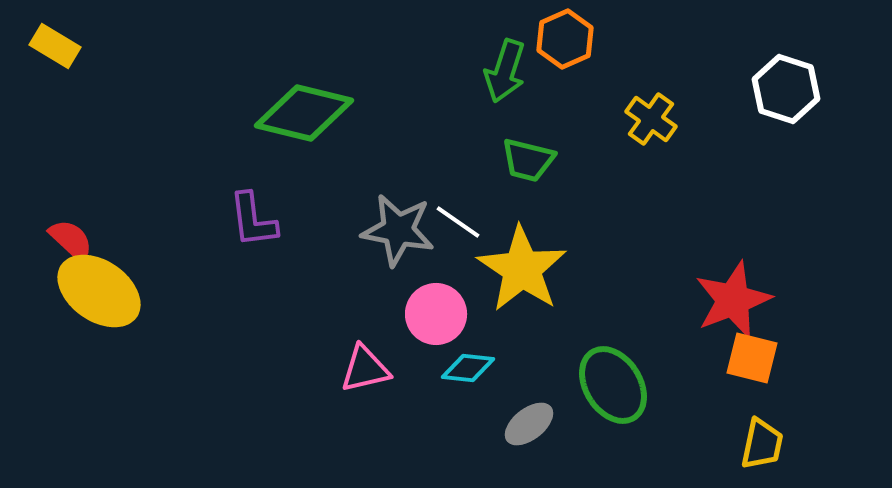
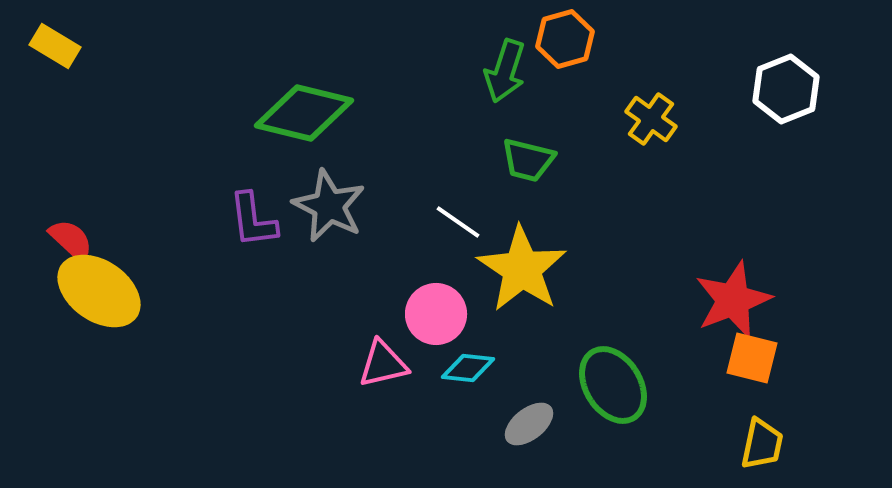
orange hexagon: rotated 8 degrees clockwise
white hexagon: rotated 20 degrees clockwise
gray star: moved 69 px left, 24 px up; rotated 16 degrees clockwise
pink triangle: moved 18 px right, 5 px up
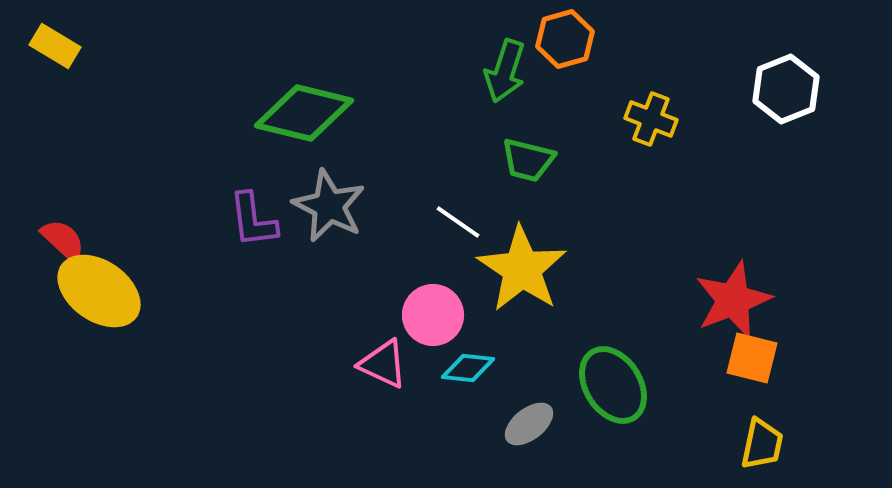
yellow cross: rotated 15 degrees counterclockwise
red semicircle: moved 8 px left
pink circle: moved 3 px left, 1 px down
pink triangle: rotated 38 degrees clockwise
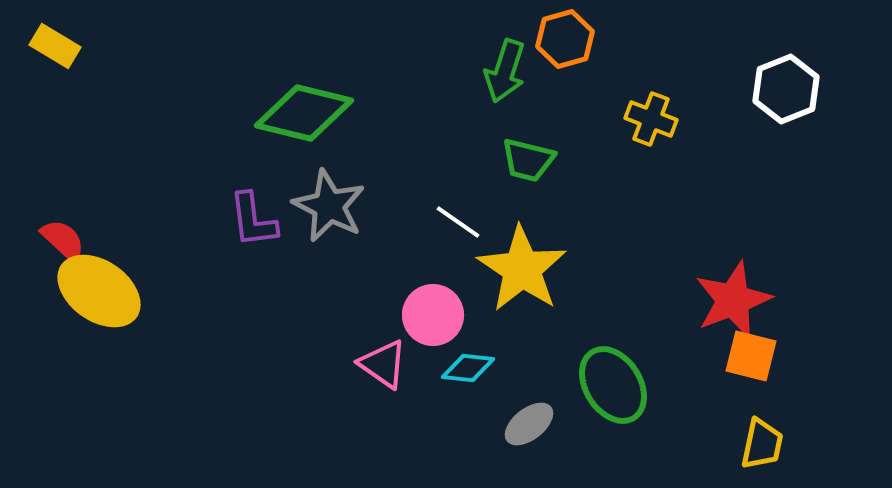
orange square: moved 1 px left, 2 px up
pink triangle: rotated 10 degrees clockwise
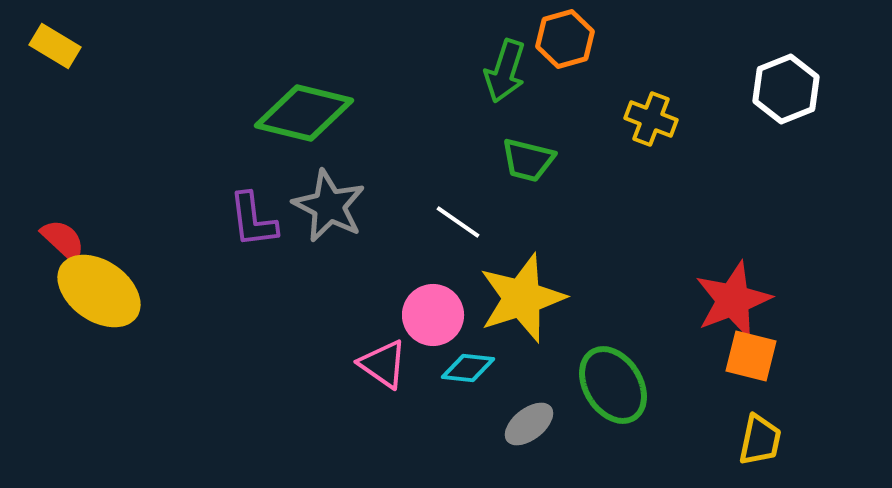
yellow star: moved 29 px down; rotated 20 degrees clockwise
yellow trapezoid: moved 2 px left, 4 px up
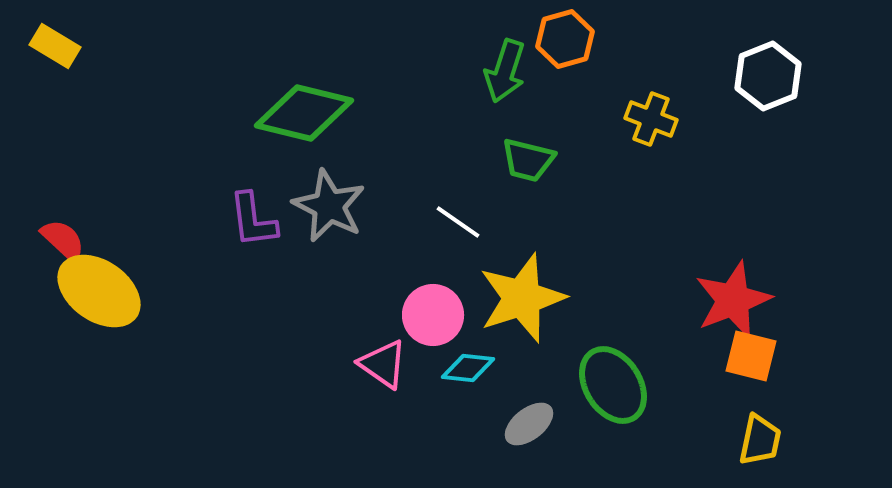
white hexagon: moved 18 px left, 13 px up
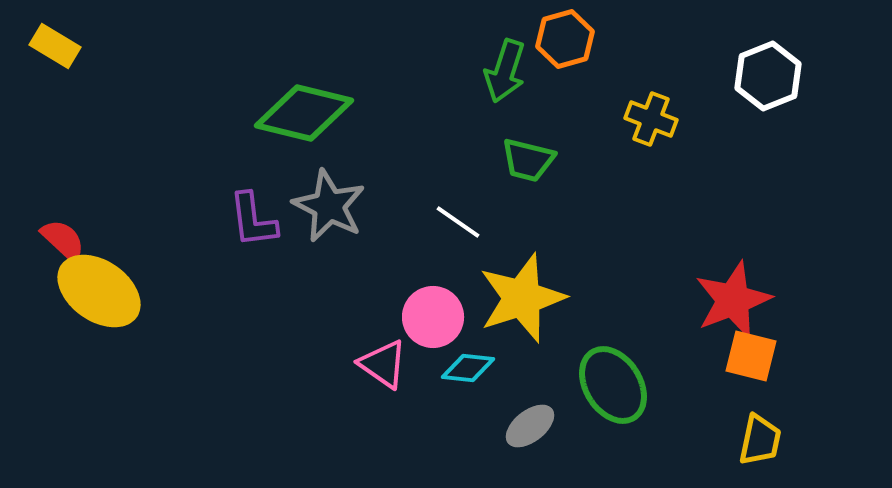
pink circle: moved 2 px down
gray ellipse: moved 1 px right, 2 px down
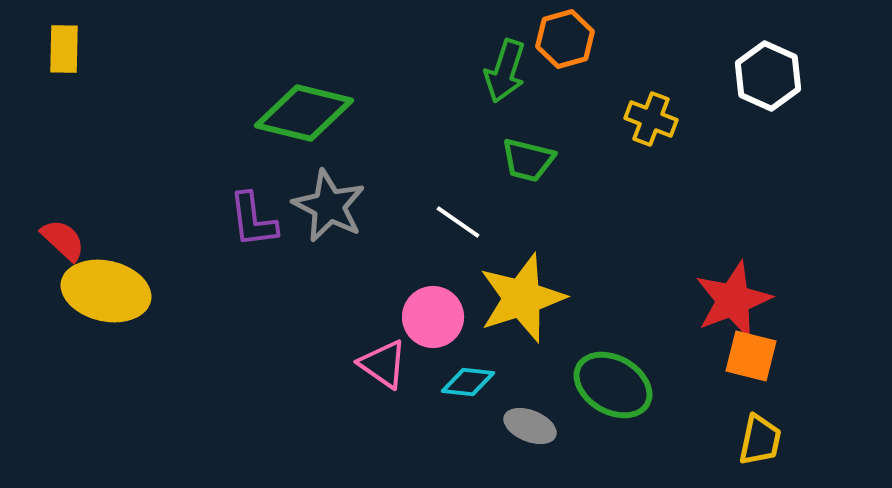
yellow rectangle: moved 9 px right, 3 px down; rotated 60 degrees clockwise
white hexagon: rotated 14 degrees counterclockwise
yellow ellipse: moved 7 px right; rotated 22 degrees counterclockwise
cyan diamond: moved 14 px down
green ellipse: rotated 28 degrees counterclockwise
gray ellipse: rotated 60 degrees clockwise
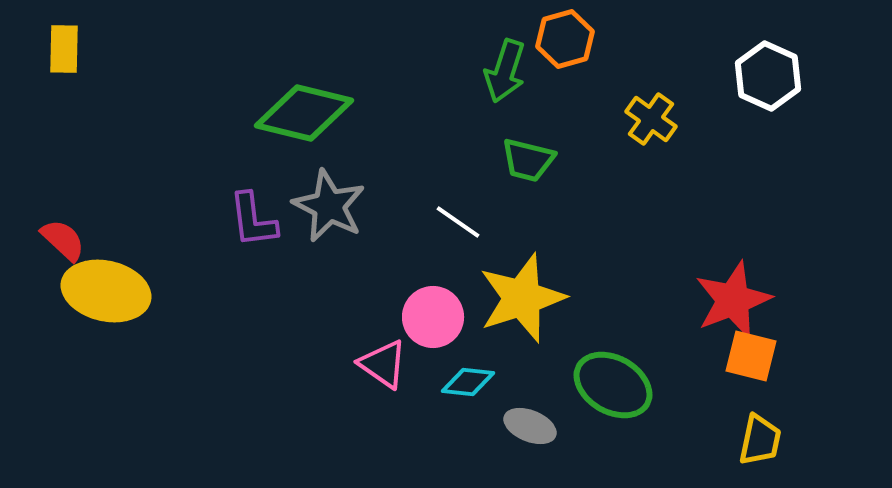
yellow cross: rotated 15 degrees clockwise
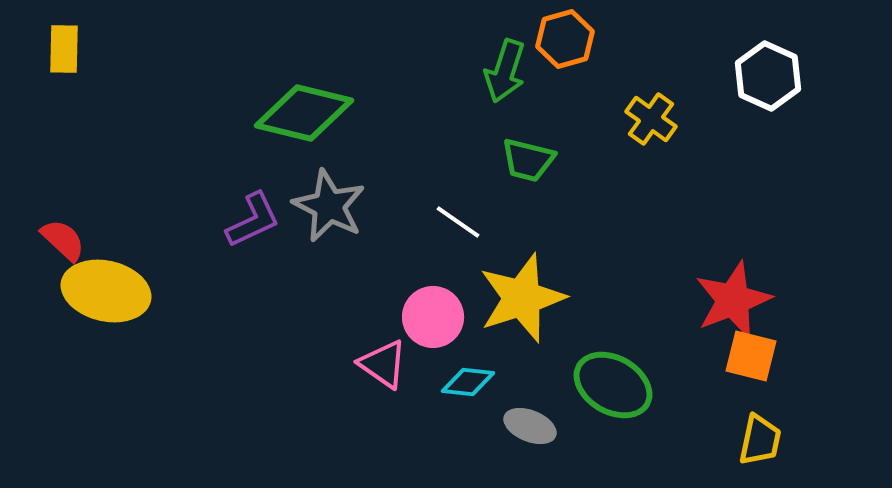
purple L-shape: rotated 108 degrees counterclockwise
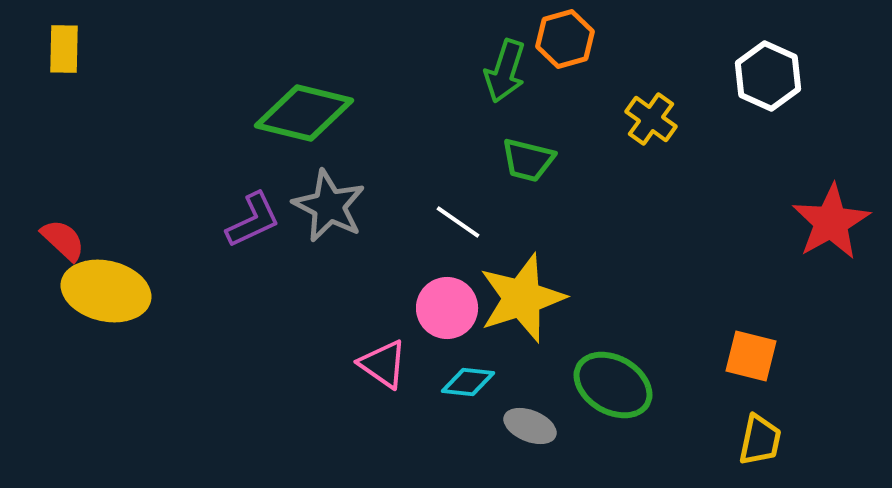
red star: moved 98 px right, 78 px up; rotated 8 degrees counterclockwise
pink circle: moved 14 px right, 9 px up
